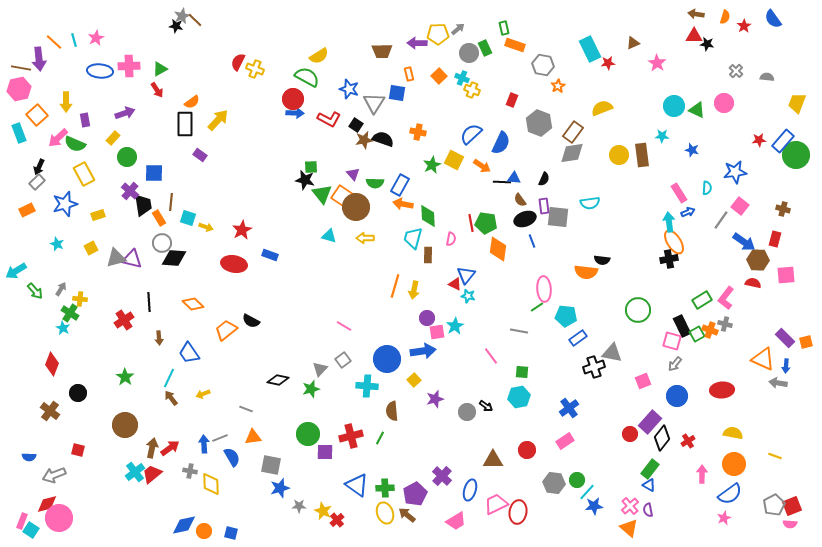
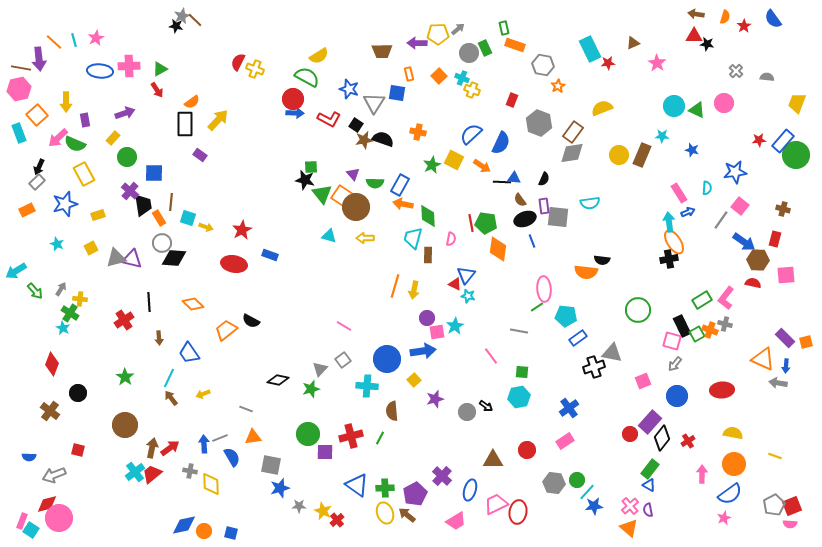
brown rectangle at (642, 155): rotated 30 degrees clockwise
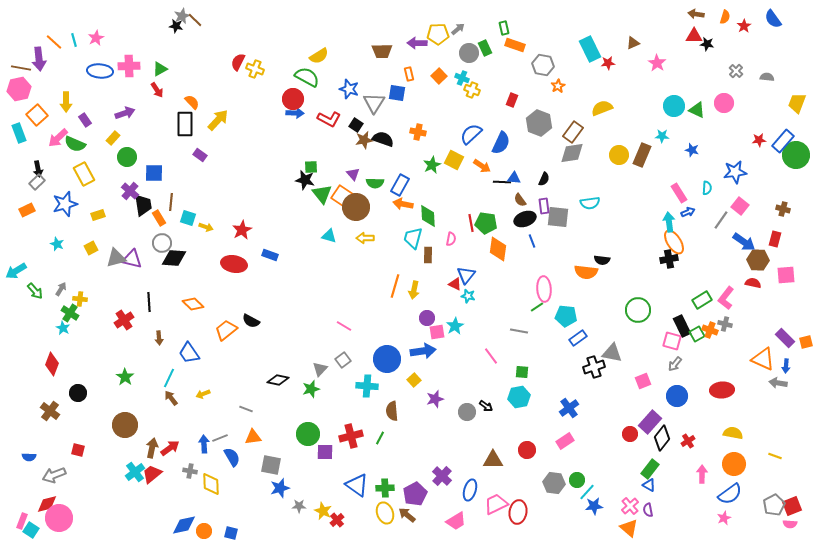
orange semicircle at (192, 102): rotated 98 degrees counterclockwise
purple rectangle at (85, 120): rotated 24 degrees counterclockwise
black arrow at (39, 167): moved 1 px left, 2 px down; rotated 35 degrees counterclockwise
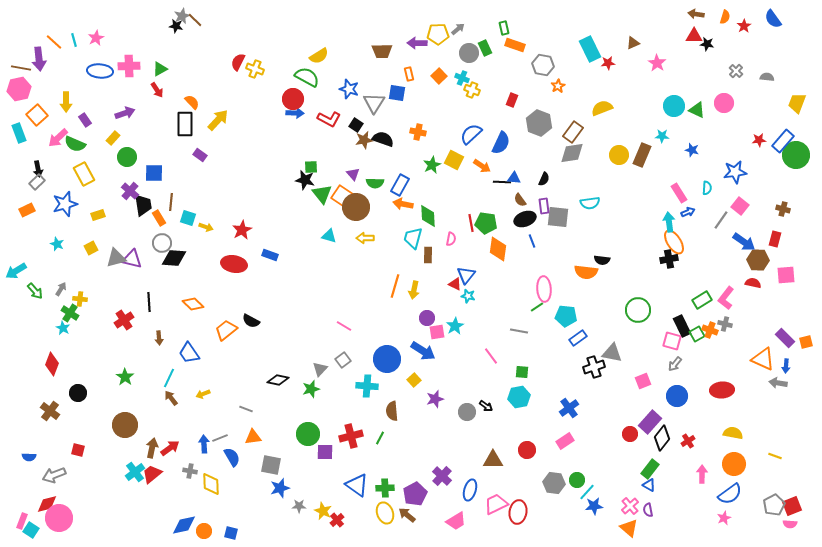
blue arrow at (423, 351): rotated 40 degrees clockwise
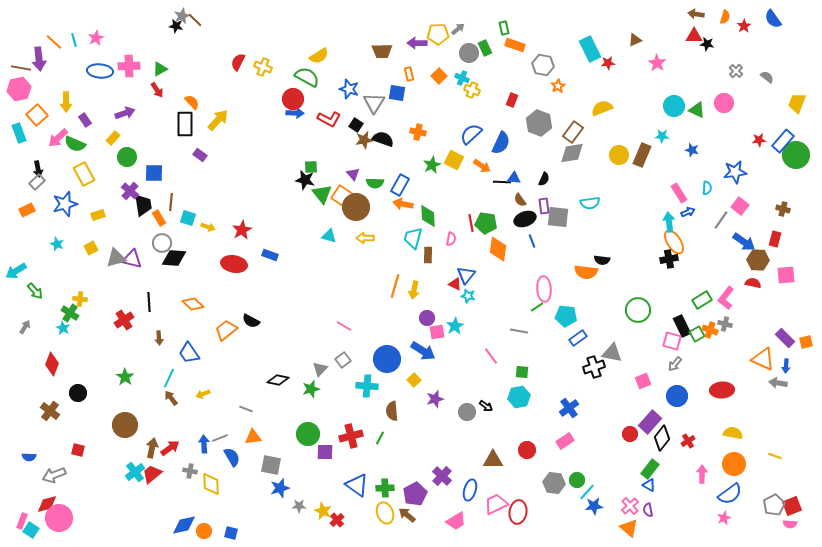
brown triangle at (633, 43): moved 2 px right, 3 px up
yellow cross at (255, 69): moved 8 px right, 2 px up
gray semicircle at (767, 77): rotated 32 degrees clockwise
yellow arrow at (206, 227): moved 2 px right
gray arrow at (61, 289): moved 36 px left, 38 px down
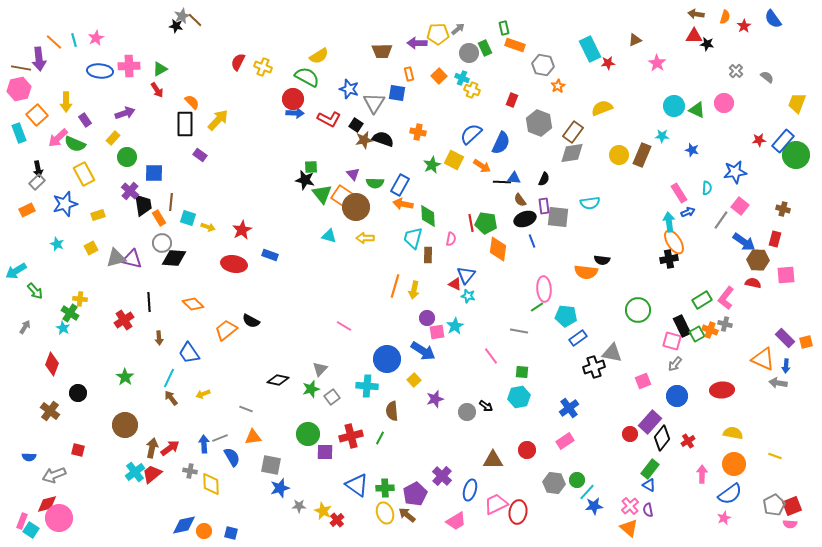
gray square at (343, 360): moved 11 px left, 37 px down
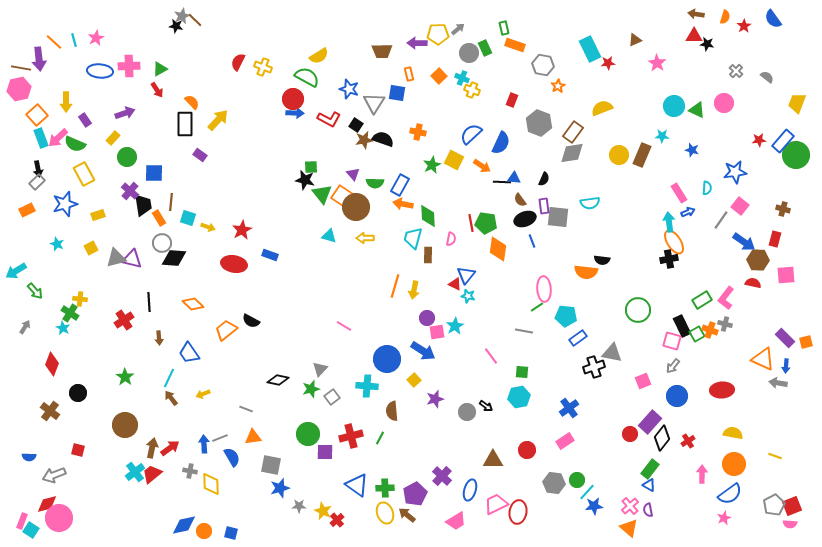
cyan rectangle at (19, 133): moved 22 px right, 5 px down
gray line at (519, 331): moved 5 px right
gray arrow at (675, 364): moved 2 px left, 2 px down
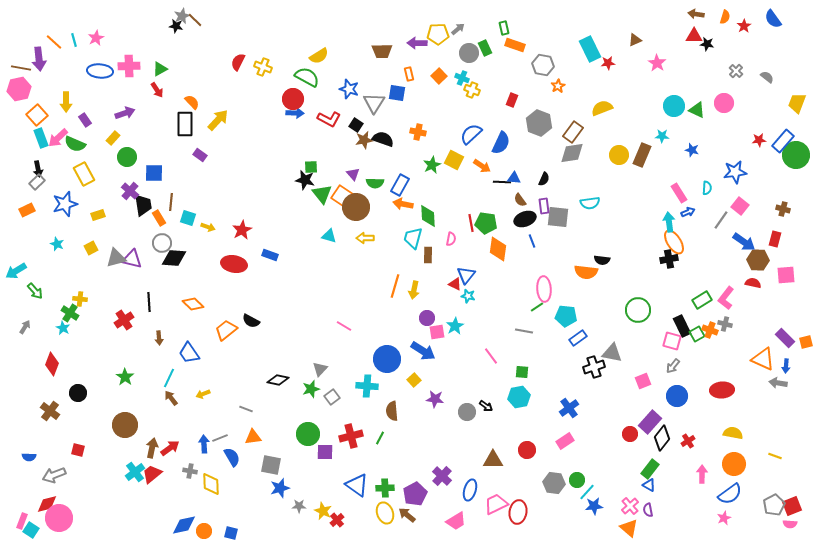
purple star at (435, 399): rotated 24 degrees clockwise
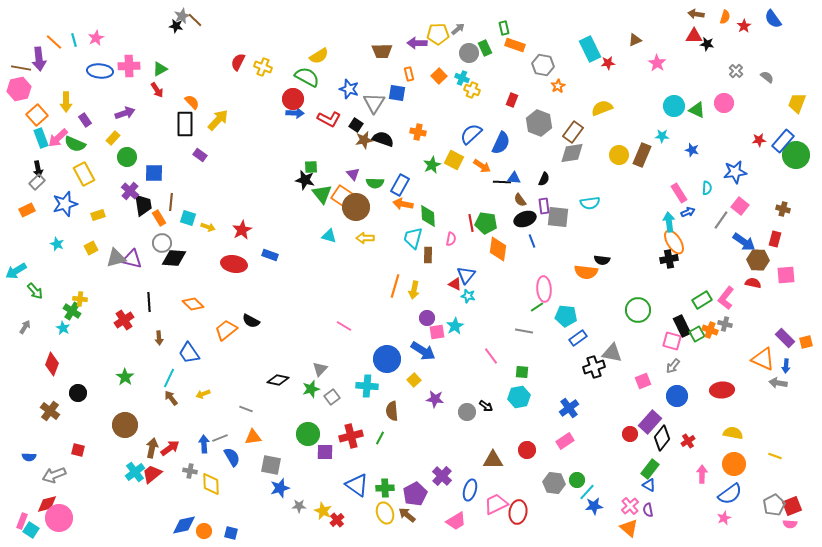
green cross at (70, 313): moved 2 px right, 2 px up
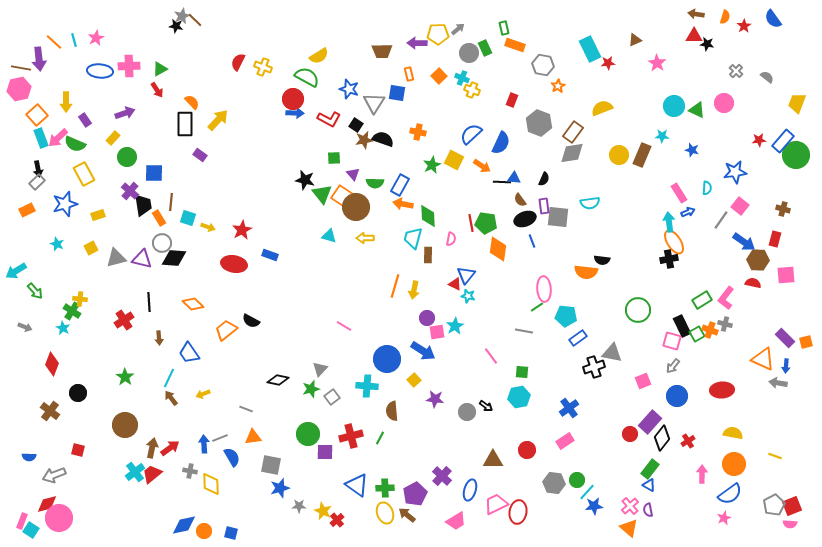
green square at (311, 167): moved 23 px right, 9 px up
purple triangle at (132, 259): moved 10 px right
gray arrow at (25, 327): rotated 80 degrees clockwise
